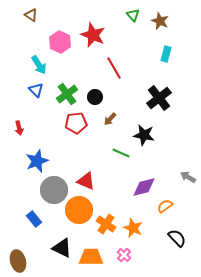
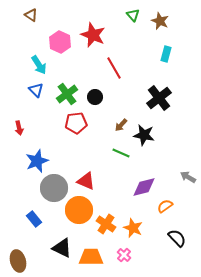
brown arrow: moved 11 px right, 6 px down
gray circle: moved 2 px up
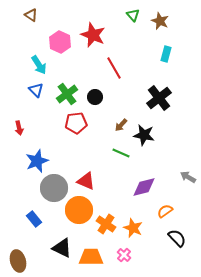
orange semicircle: moved 5 px down
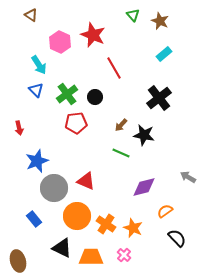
cyan rectangle: moved 2 px left; rotated 35 degrees clockwise
orange circle: moved 2 px left, 6 px down
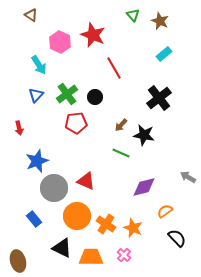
blue triangle: moved 5 px down; rotated 28 degrees clockwise
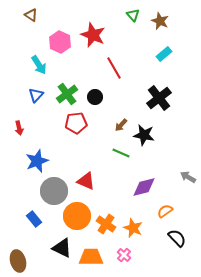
gray circle: moved 3 px down
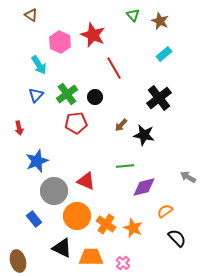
green line: moved 4 px right, 13 px down; rotated 30 degrees counterclockwise
pink cross: moved 1 px left, 8 px down
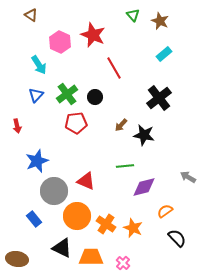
red arrow: moved 2 px left, 2 px up
brown ellipse: moved 1 px left, 2 px up; rotated 65 degrees counterclockwise
